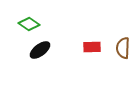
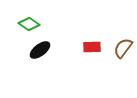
brown semicircle: rotated 35 degrees clockwise
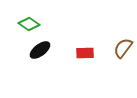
red rectangle: moved 7 px left, 6 px down
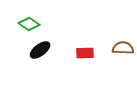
brown semicircle: rotated 55 degrees clockwise
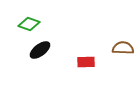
green diamond: rotated 15 degrees counterclockwise
red rectangle: moved 1 px right, 9 px down
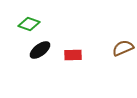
brown semicircle: rotated 25 degrees counterclockwise
red rectangle: moved 13 px left, 7 px up
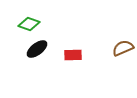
black ellipse: moved 3 px left, 1 px up
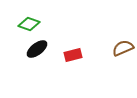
red rectangle: rotated 12 degrees counterclockwise
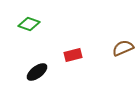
black ellipse: moved 23 px down
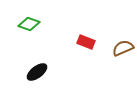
red rectangle: moved 13 px right, 13 px up; rotated 36 degrees clockwise
